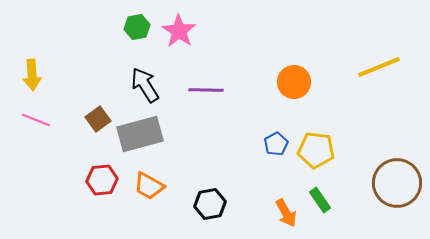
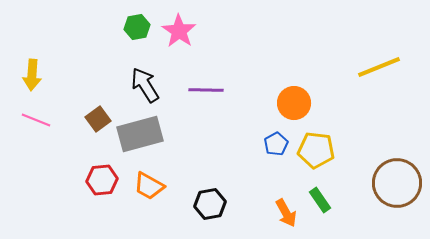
yellow arrow: rotated 8 degrees clockwise
orange circle: moved 21 px down
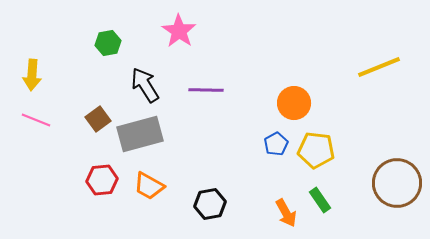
green hexagon: moved 29 px left, 16 px down
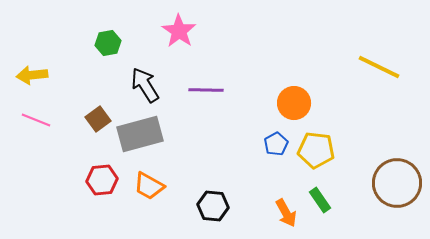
yellow line: rotated 48 degrees clockwise
yellow arrow: rotated 80 degrees clockwise
black hexagon: moved 3 px right, 2 px down; rotated 16 degrees clockwise
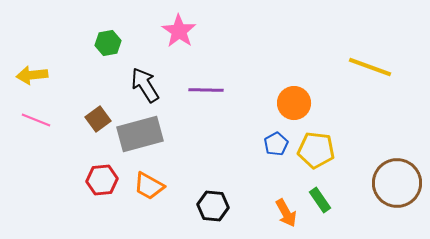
yellow line: moved 9 px left; rotated 6 degrees counterclockwise
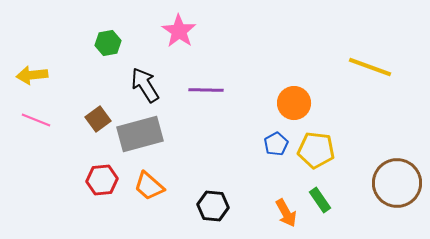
orange trapezoid: rotated 12 degrees clockwise
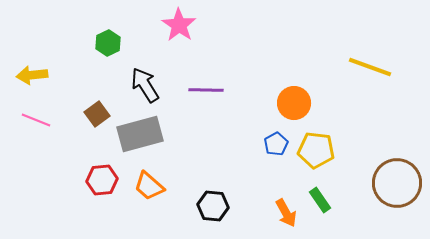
pink star: moved 6 px up
green hexagon: rotated 15 degrees counterclockwise
brown square: moved 1 px left, 5 px up
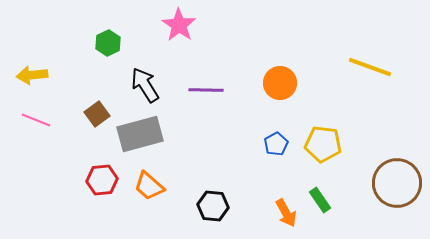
orange circle: moved 14 px left, 20 px up
yellow pentagon: moved 7 px right, 6 px up
